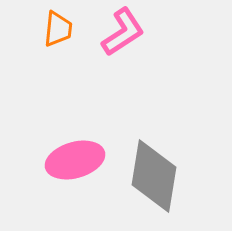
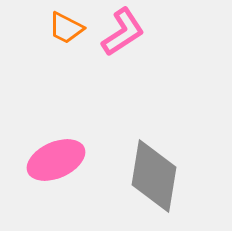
orange trapezoid: moved 8 px right, 1 px up; rotated 111 degrees clockwise
pink ellipse: moved 19 px left; rotated 8 degrees counterclockwise
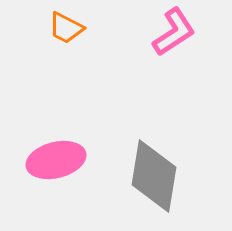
pink L-shape: moved 51 px right
pink ellipse: rotated 10 degrees clockwise
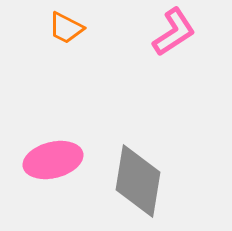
pink ellipse: moved 3 px left
gray diamond: moved 16 px left, 5 px down
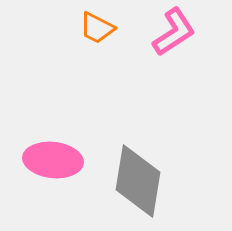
orange trapezoid: moved 31 px right
pink ellipse: rotated 20 degrees clockwise
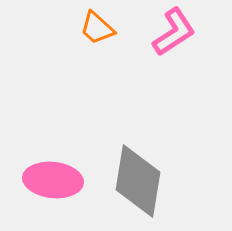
orange trapezoid: rotated 15 degrees clockwise
pink ellipse: moved 20 px down
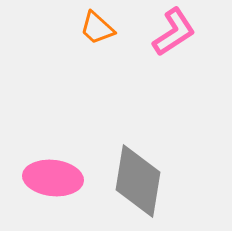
pink ellipse: moved 2 px up
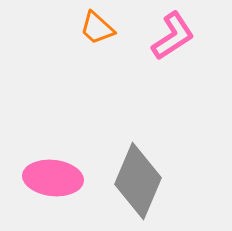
pink L-shape: moved 1 px left, 4 px down
gray diamond: rotated 14 degrees clockwise
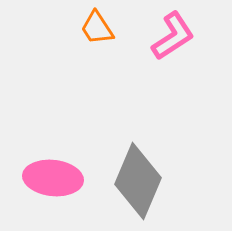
orange trapezoid: rotated 15 degrees clockwise
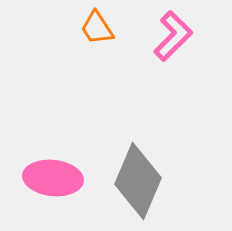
pink L-shape: rotated 12 degrees counterclockwise
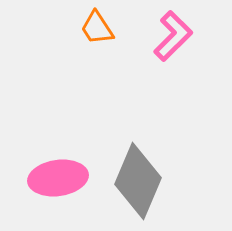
pink ellipse: moved 5 px right; rotated 14 degrees counterclockwise
